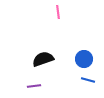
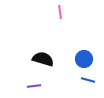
pink line: moved 2 px right
black semicircle: rotated 35 degrees clockwise
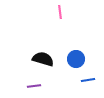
blue circle: moved 8 px left
blue line: rotated 24 degrees counterclockwise
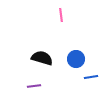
pink line: moved 1 px right, 3 px down
black semicircle: moved 1 px left, 1 px up
blue line: moved 3 px right, 3 px up
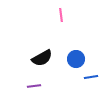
black semicircle: rotated 135 degrees clockwise
